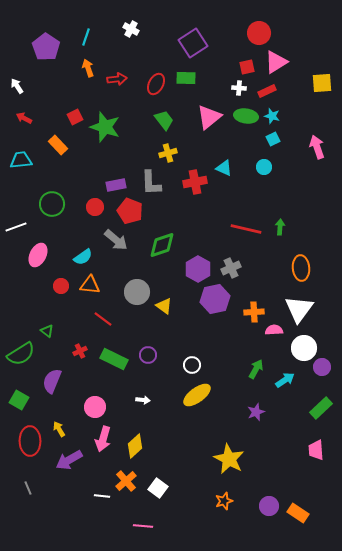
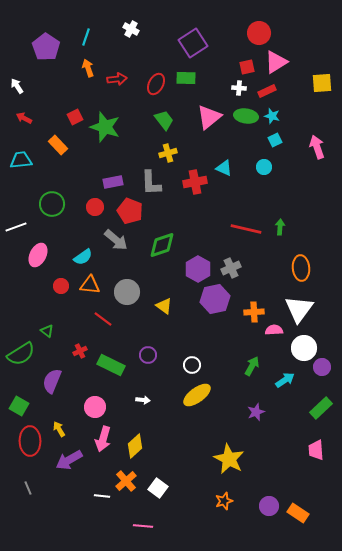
cyan square at (273, 139): moved 2 px right, 1 px down
purple rectangle at (116, 185): moved 3 px left, 3 px up
gray circle at (137, 292): moved 10 px left
green rectangle at (114, 359): moved 3 px left, 6 px down
green arrow at (256, 369): moved 4 px left, 3 px up
green square at (19, 400): moved 6 px down
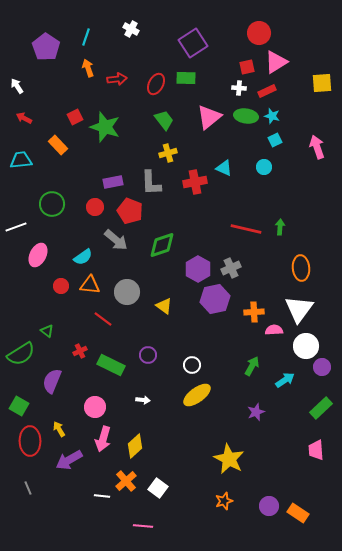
white circle at (304, 348): moved 2 px right, 2 px up
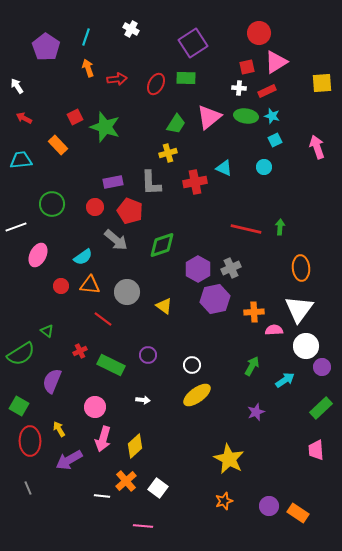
green trapezoid at (164, 120): moved 12 px right, 4 px down; rotated 70 degrees clockwise
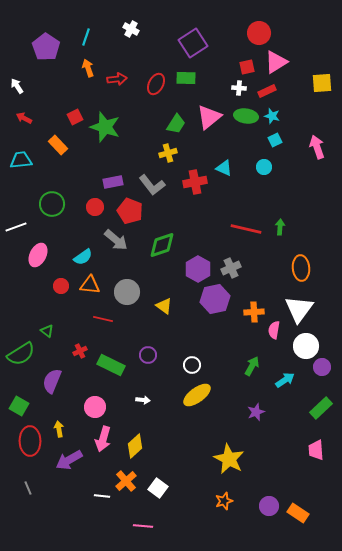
gray L-shape at (151, 183): moved 1 px right, 2 px down; rotated 36 degrees counterclockwise
red line at (103, 319): rotated 24 degrees counterclockwise
pink semicircle at (274, 330): rotated 78 degrees counterclockwise
yellow arrow at (59, 429): rotated 21 degrees clockwise
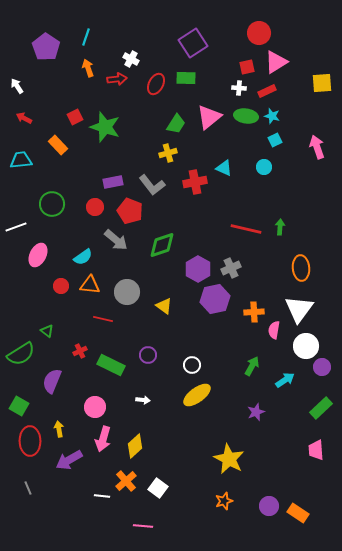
white cross at (131, 29): moved 30 px down
